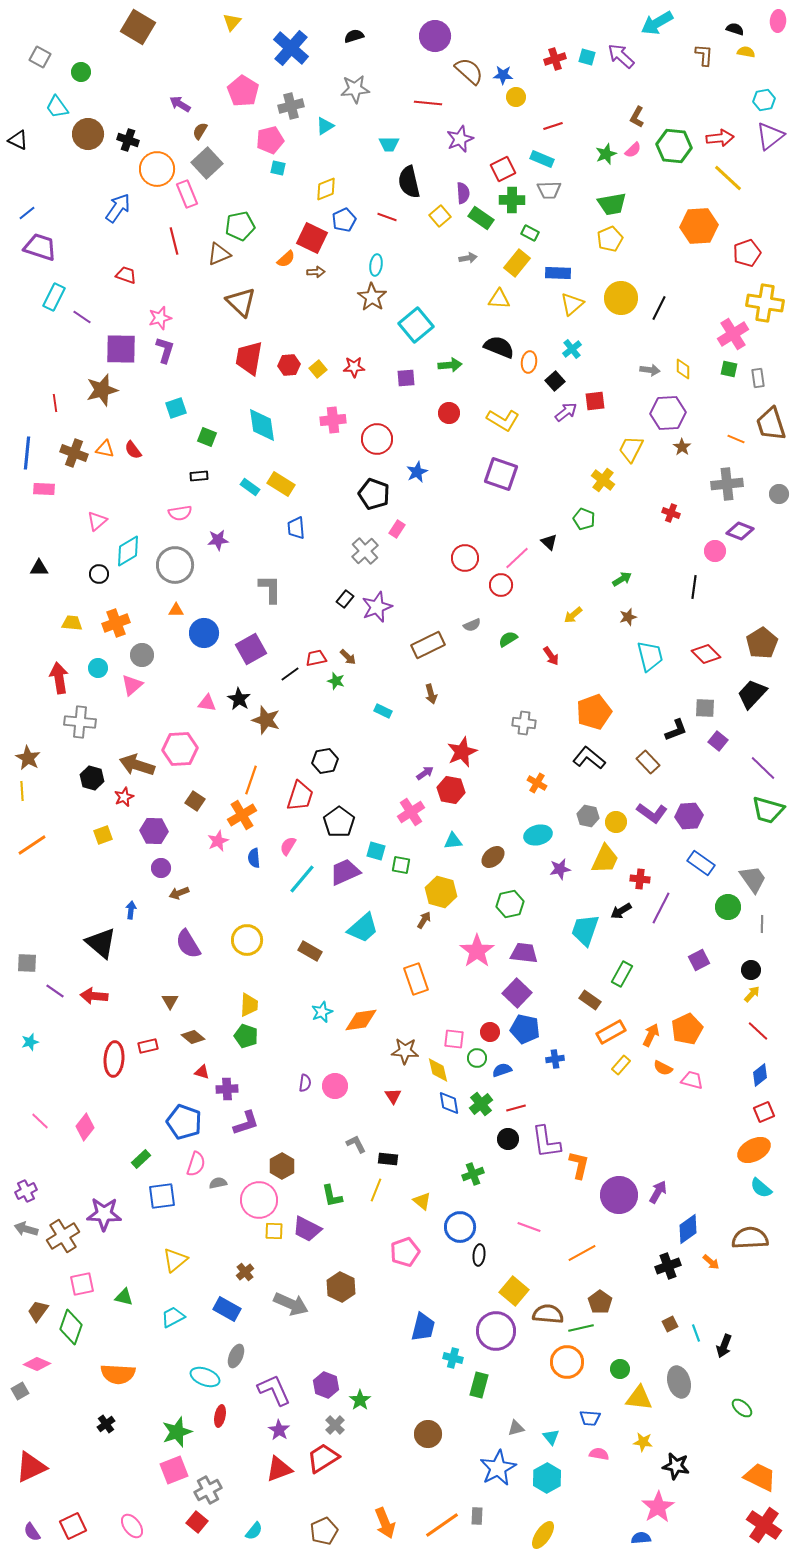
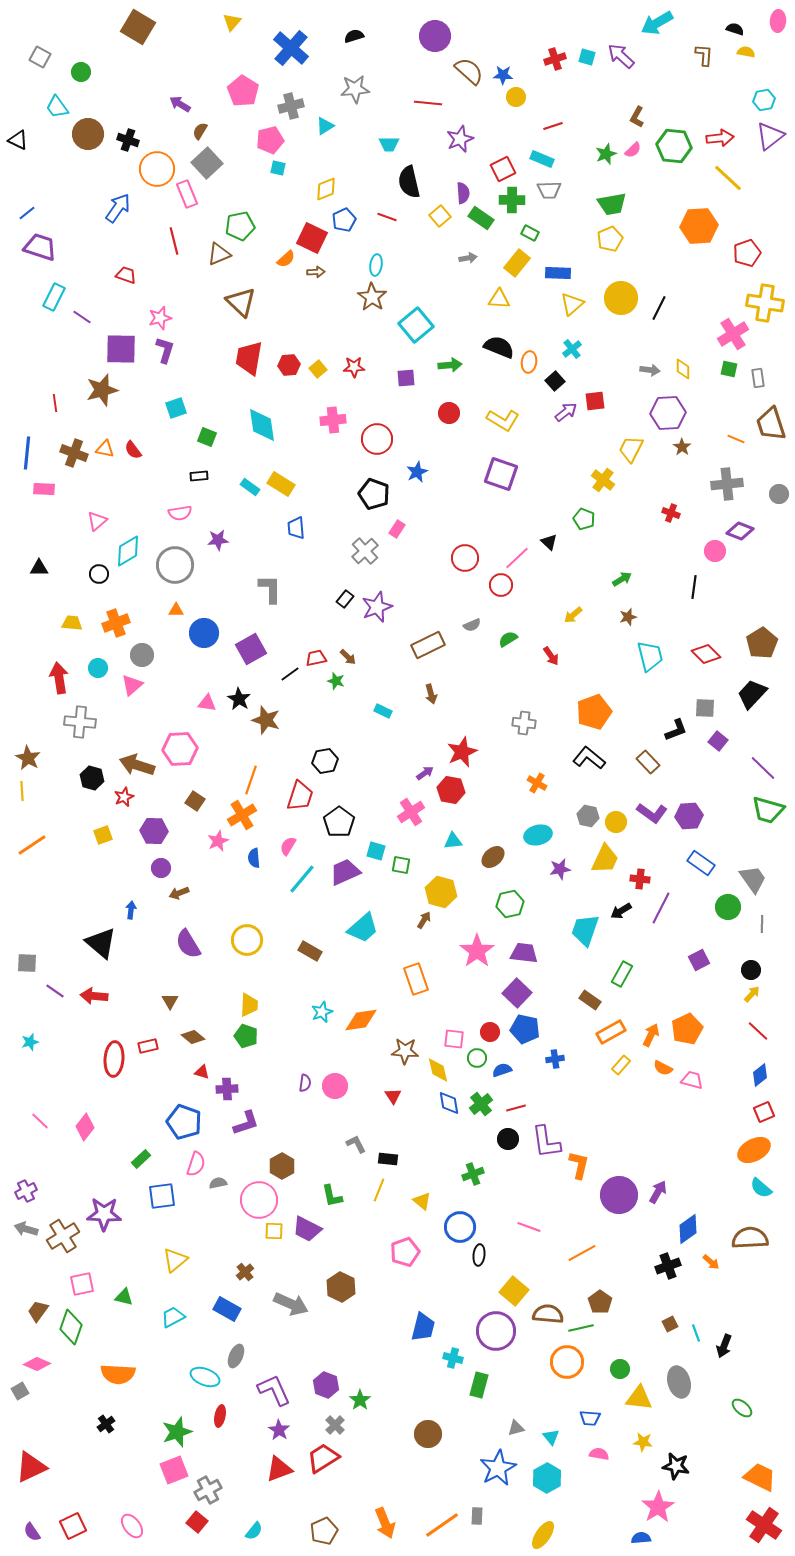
yellow line at (376, 1190): moved 3 px right
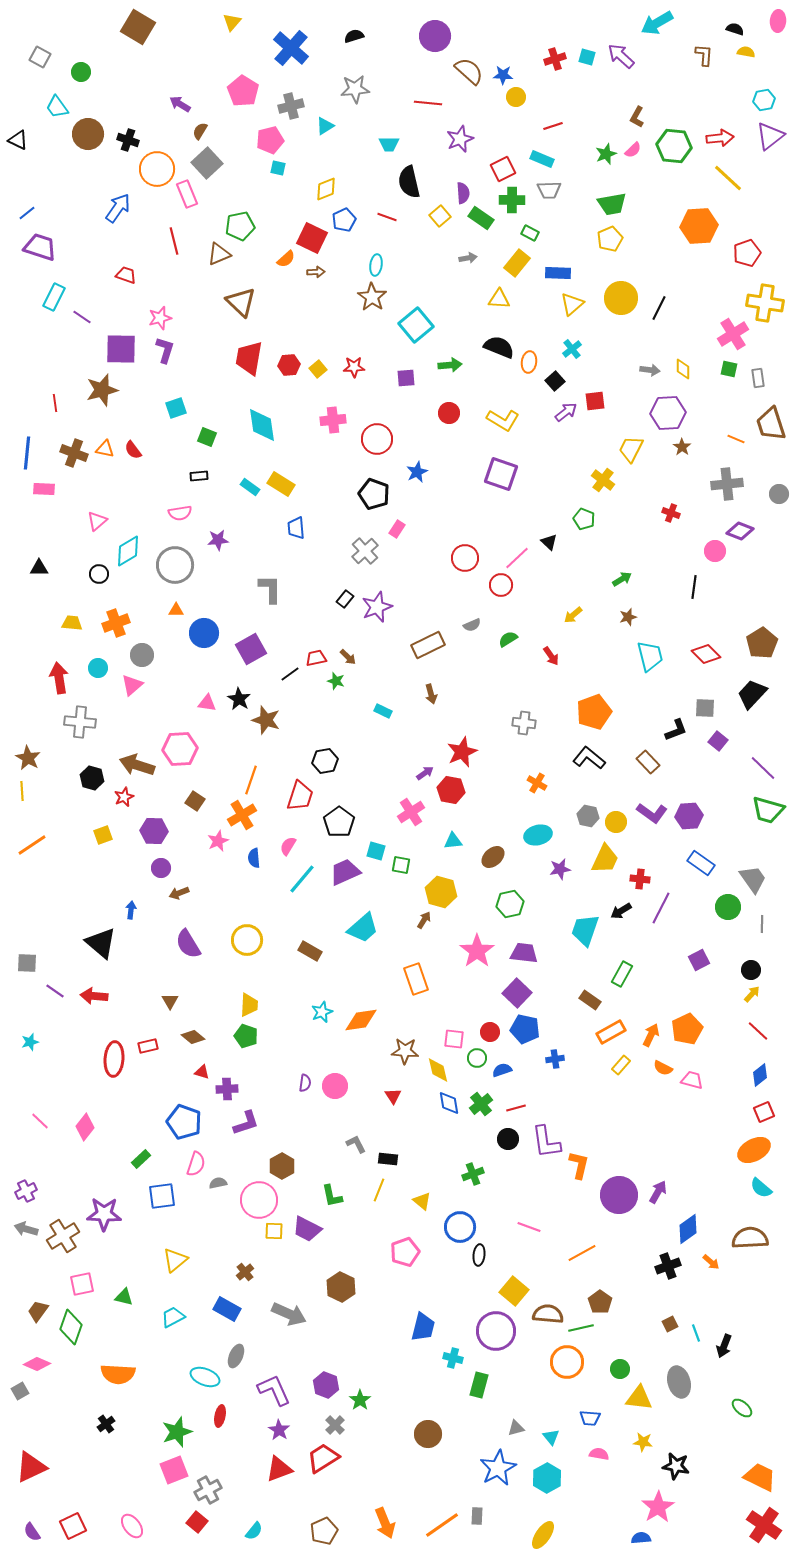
gray arrow at (291, 1304): moved 2 px left, 10 px down
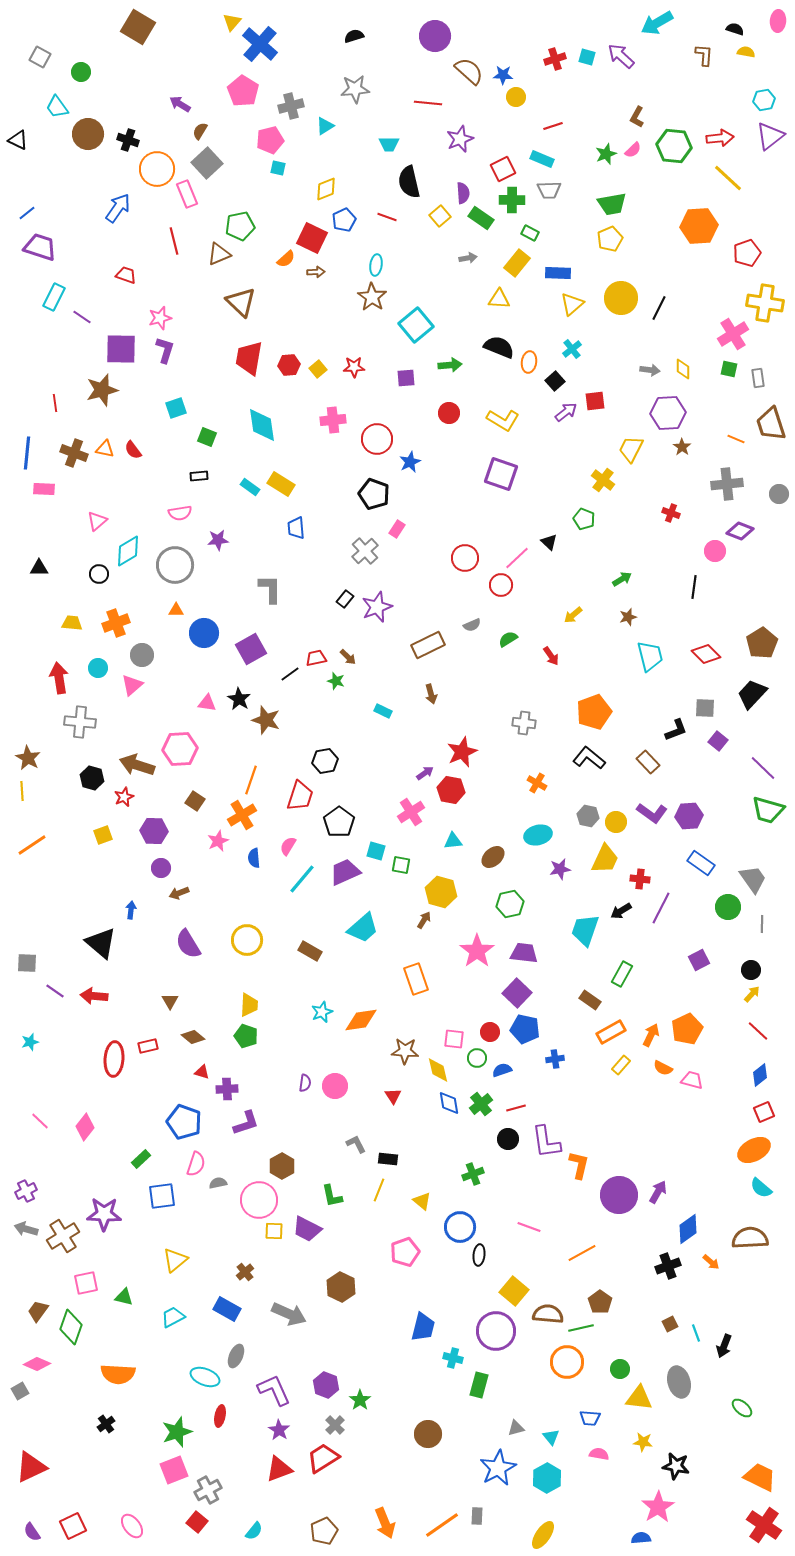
blue cross at (291, 48): moved 31 px left, 4 px up
blue star at (417, 472): moved 7 px left, 10 px up
pink square at (82, 1284): moved 4 px right, 1 px up
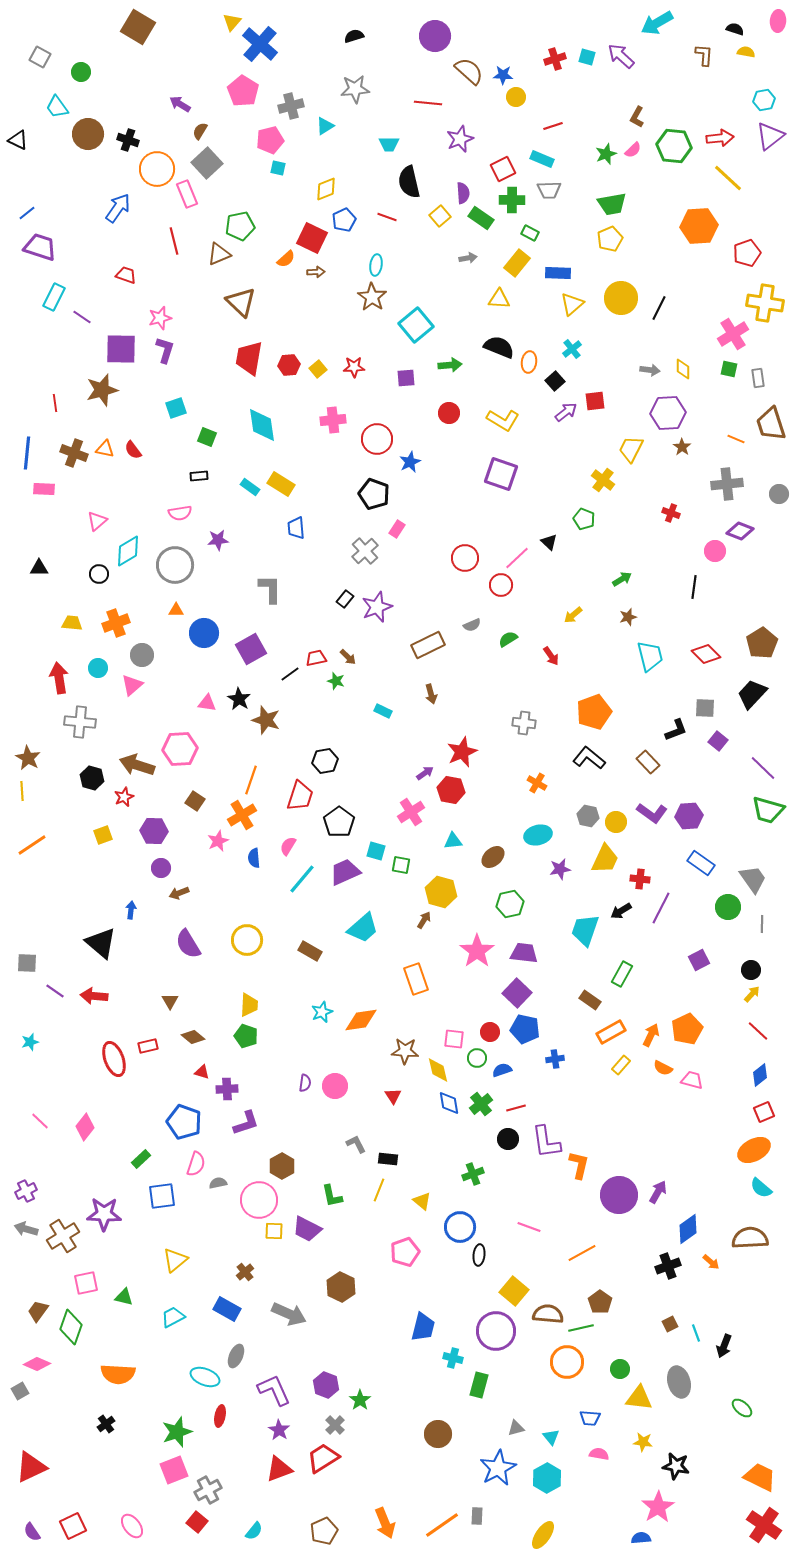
red ellipse at (114, 1059): rotated 24 degrees counterclockwise
brown circle at (428, 1434): moved 10 px right
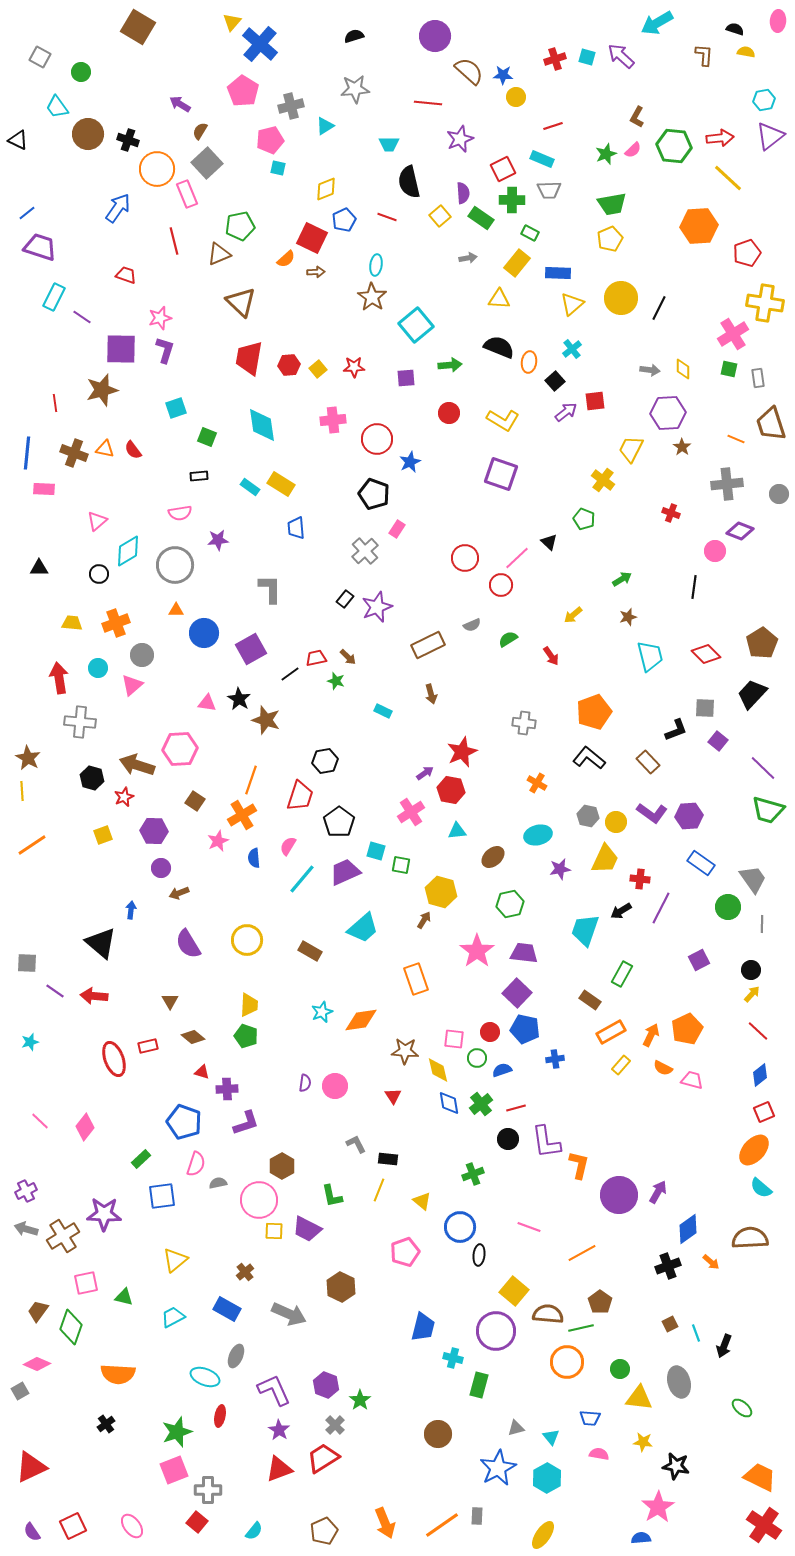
cyan triangle at (453, 841): moved 4 px right, 10 px up
orange ellipse at (754, 1150): rotated 20 degrees counterclockwise
gray cross at (208, 1490): rotated 28 degrees clockwise
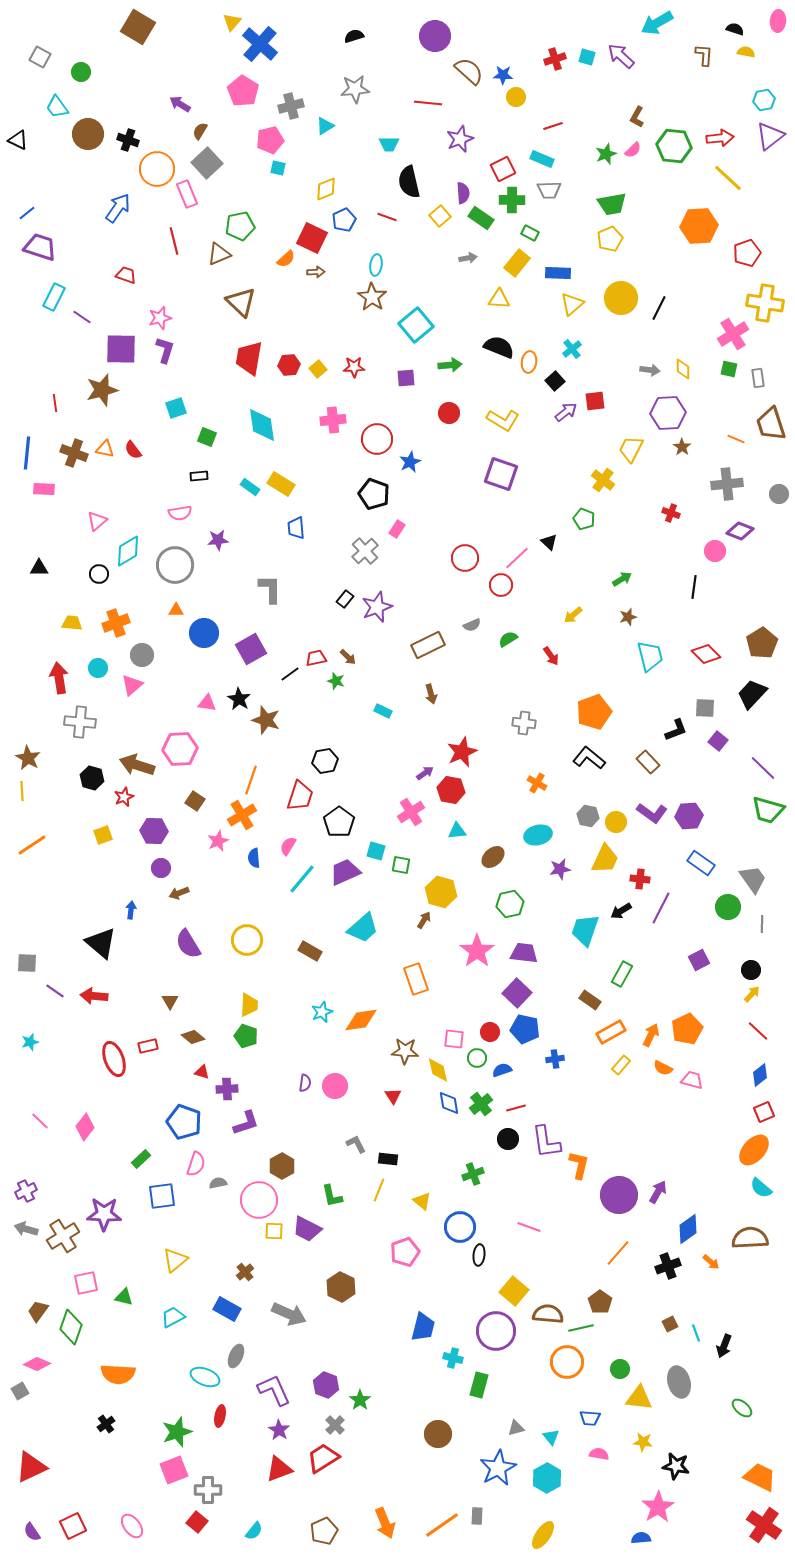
orange line at (582, 1253): moved 36 px right; rotated 20 degrees counterclockwise
